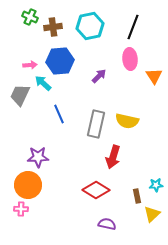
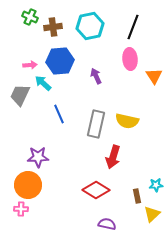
purple arrow: moved 3 px left; rotated 70 degrees counterclockwise
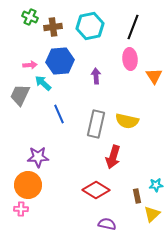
purple arrow: rotated 21 degrees clockwise
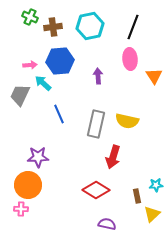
purple arrow: moved 2 px right
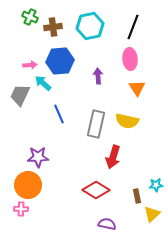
orange triangle: moved 17 px left, 12 px down
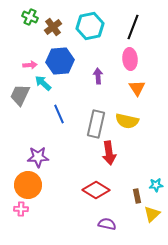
brown cross: rotated 30 degrees counterclockwise
red arrow: moved 4 px left, 4 px up; rotated 25 degrees counterclockwise
